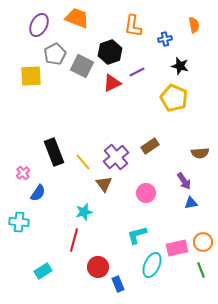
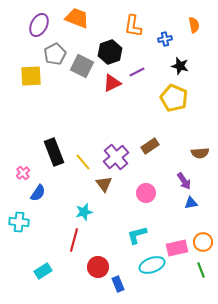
cyan ellipse: rotated 45 degrees clockwise
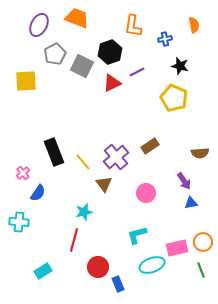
yellow square: moved 5 px left, 5 px down
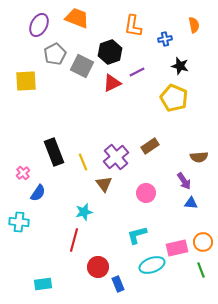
brown semicircle: moved 1 px left, 4 px down
yellow line: rotated 18 degrees clockwise
blue triangle: rotated 16 degrees clockwise
cyan rectangle: moved 13 px down; rotated 24 degrees clockwise
